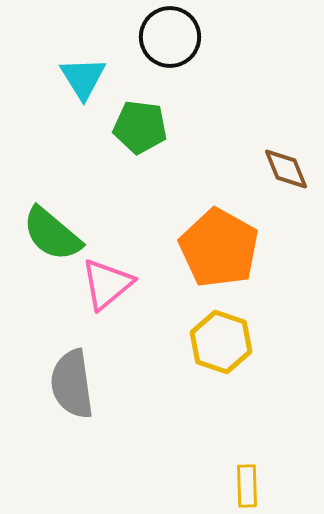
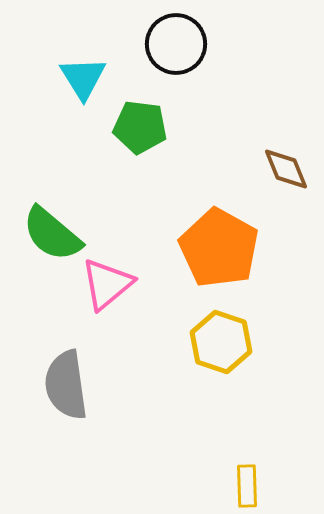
black circle: moved 6 px right, 7 px down
gray semicircle: moved 6 px left, 1 px down
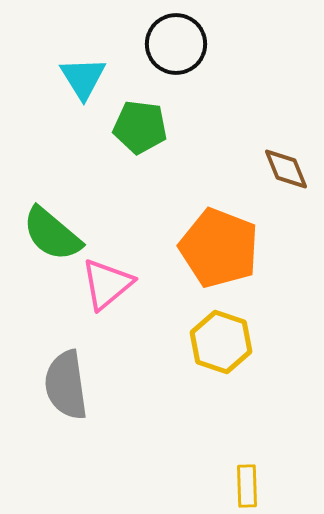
orange pentagon: rotated 8 degrees counterclockwise
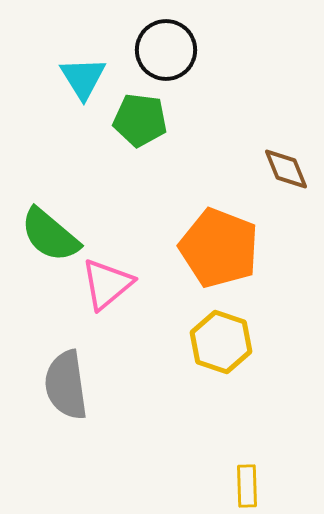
black circle: moved 10 px left, 6 px down
green pentagon: moved 7 px up
green semicircle: moved 2 px left, 1 px down
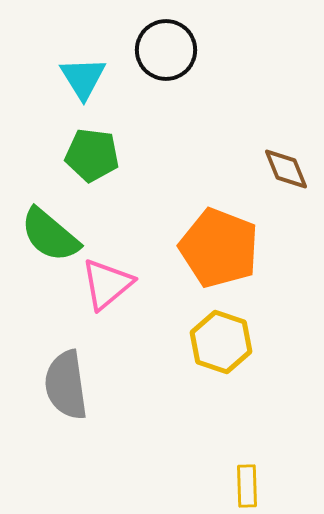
green pentagon: moved 48 px left, 35 px down
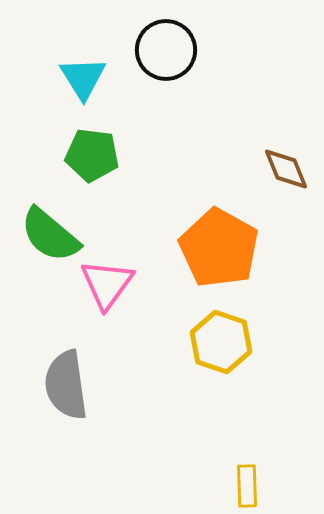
orange pentagon: rotated 8 degrees clockwise
pink triangle: rotated 14 degrees counterclockwise
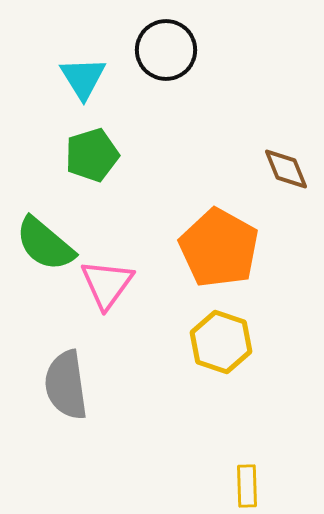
green pentagon: rotated 24 degrees counterclockwise
green semicircle: moved 5 px left, 9 px down
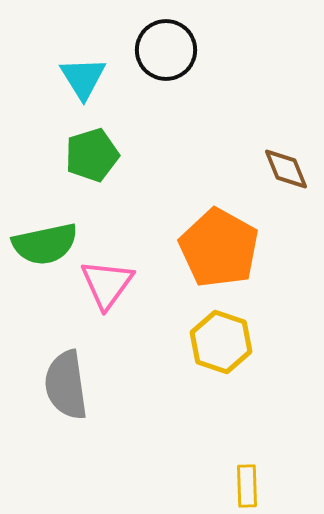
green semicircle: rotated 52 degrees counterclockwise
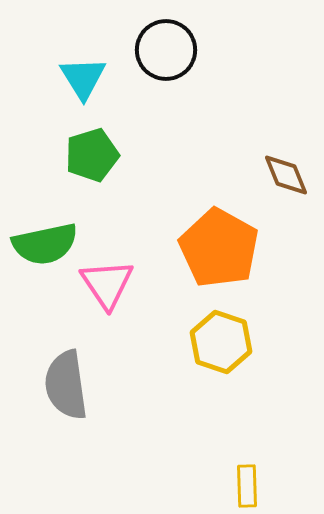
brown diamond: moved 6 px down
pink triangle: rotated 10 degrees counterclockwise
